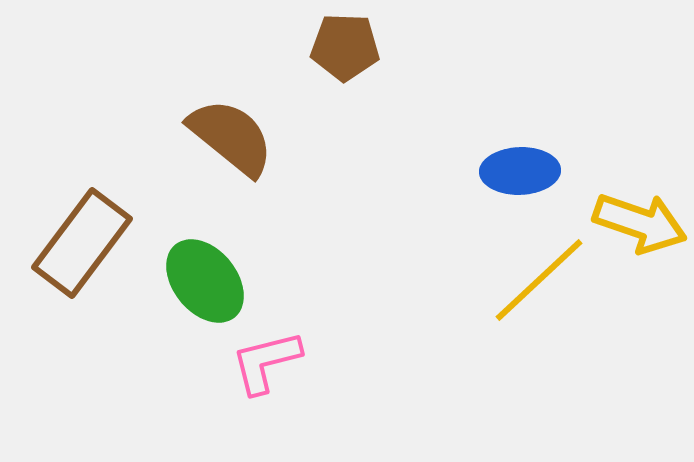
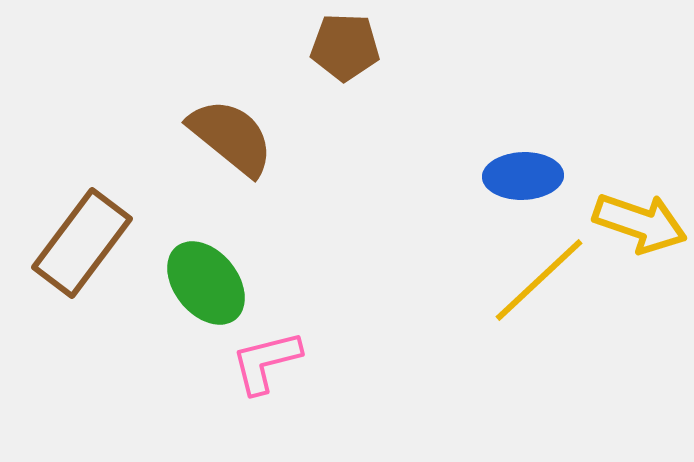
blue ellipse: moved 3 px right, 5 px down
green ellipse: moved 1 px right, 2 px down
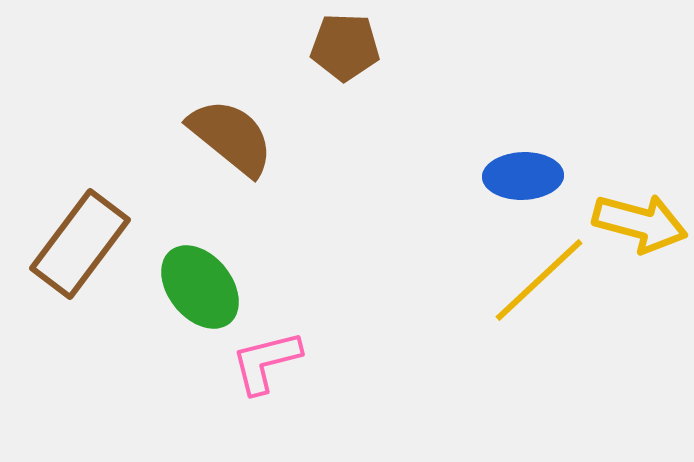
yellow arrow: rotated 4 degrees counterclockwise
brown rectangle: moved 2 px left, 1 px down
green ellipse: moved 6 px left, 4 px down
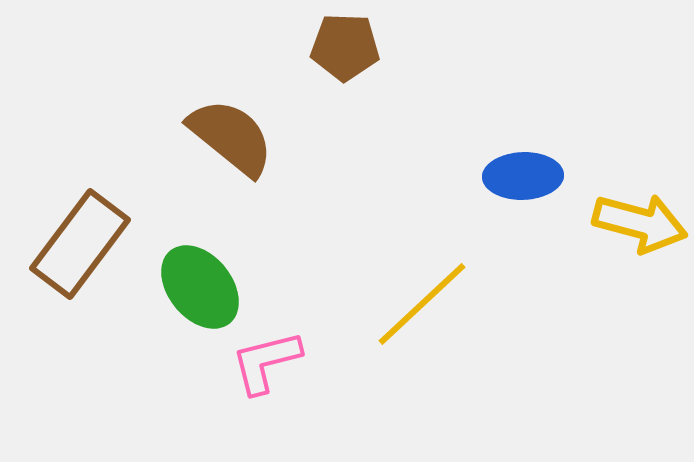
yellow line: moved 117 px left, 24 px down
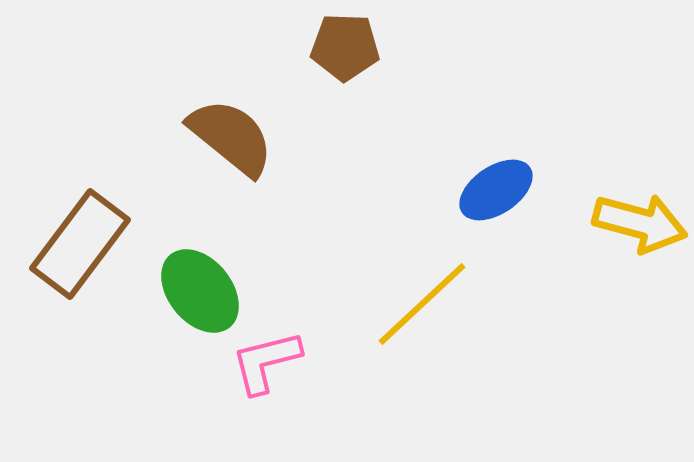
blue ellipse: moved 27 px left, 14 px down; rotated 32 degrees counterclockwise
green ellipse: moved 4 px down
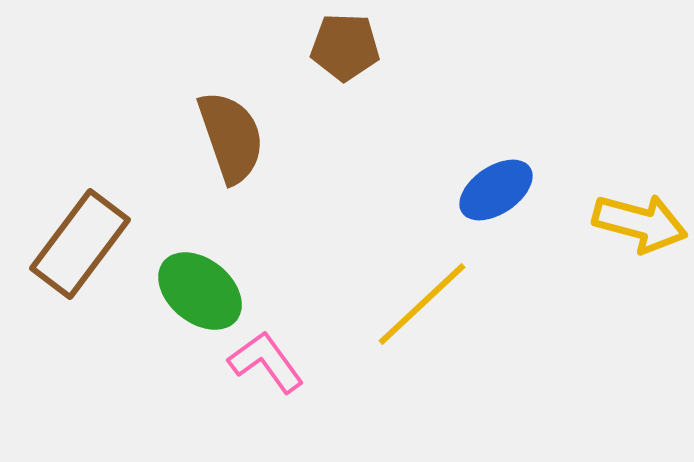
brown semicircle: rotated 32 degrees clockwise
green ellipse: rotated 12 degrees counterclockwise
pink L-shape: rotated 68 degrees clockwise
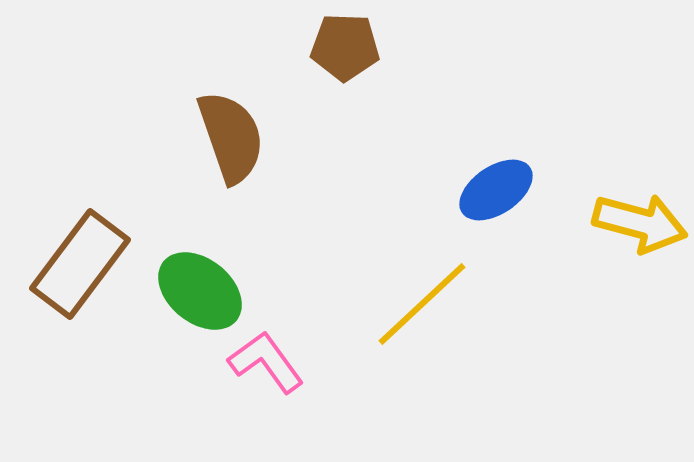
brown rectangle: moved 20 px down
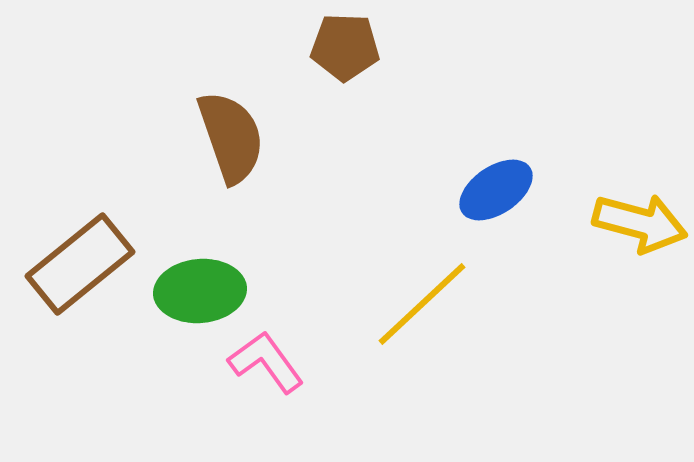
brown rectangle: rotated 14 degrees clockwise
green ellipse: rotated 44 degrees counterclockwise
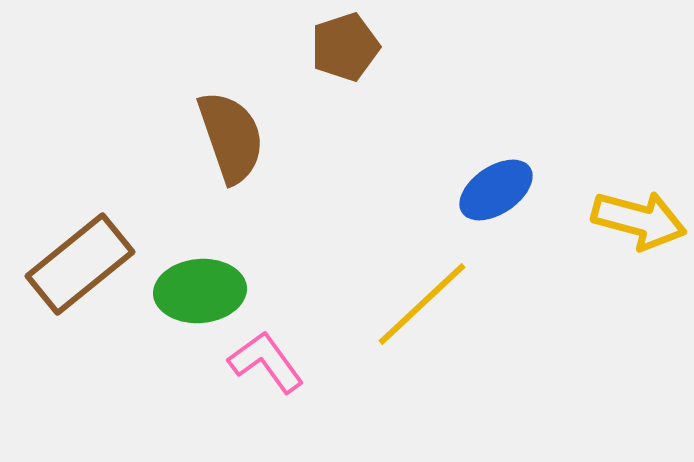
brown pentagon: rotated 20 degrees counterclockwise
yellow arrow: moved 1 px left, 3 px up
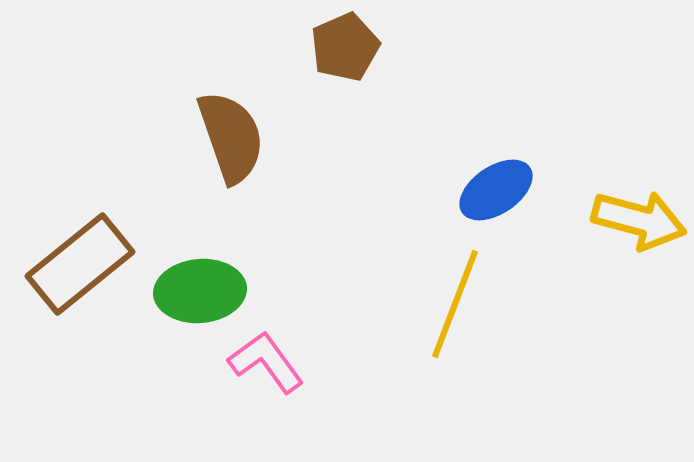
brown pentagon: rotated 6 degrees counterclockwise
yellow line: moved 33 px right; rotated 26 degrees counterclockwise
